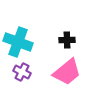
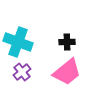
black cross: moved 2 px down
purple cross: rotated 24 degrees clockwise
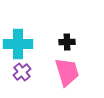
cyan cross: moved 2 px down; rotated 20 degrees counterclockwise
pink trapezoid: rotated 68 degrees counterclockwise
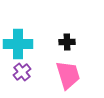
pink trapezoid: moved 1 px right, 3 px down
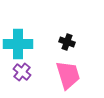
black cross: rotated 21 degrees clockwise
purple cross: rotated 12 degrees counterclockwise
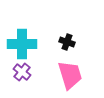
cyan cross: moved 4 px right
pink trapezoid: moved 2 px right
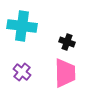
cyan cross: moved 18 px up; rotated 8 degrees clockwise
pink trapezoid: moved 5 px left, 2 px up; rotated 16 degrees clockwise
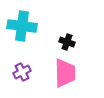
purple cross: rotated 24 degrees clockwise
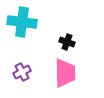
cyan cross: moved 4 px up
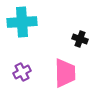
cyan cross: rotated 12 degrees counterclockwise
black cross: moved 13 px right, 3 px up
